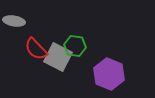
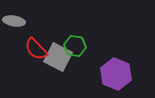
purple hexagon: moved 7 px right
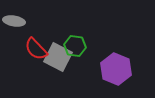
purple hexagon: moved 5 px up
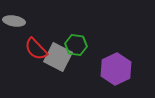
green hexagon: moved 1 px right, 1 px up
purple hexagon: rotated 12 degrees clockwise
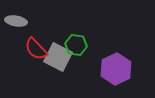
gray ellipse: moved 2 px right
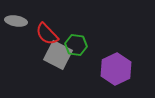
red semicircle: moved 11 px right, 15 px up
gray square: moved 2 px up
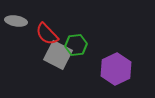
green hexagon: rotated 15 degrees counterclockwise
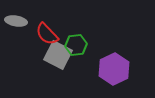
purple hexagon: moved 2 px left
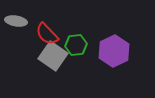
gray square: moved 5 px left, 1 px down; rotated 8 degrees clockwise
purple hexagon: moved 18 px up
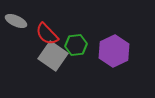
gray ellipse: rotated 15 degrees clockwise
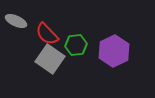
gray square: moved 3 px left, 3 px down
